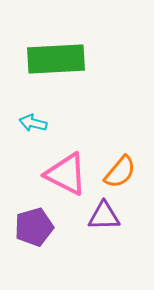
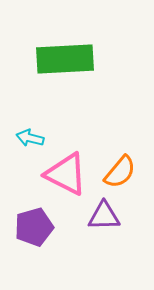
green rectangle: moved 9 px right
cyan arrow: moved 3 px left, 15 px down
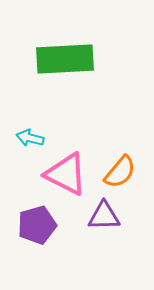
purple pentagon: moved 3 px right, 2 px up
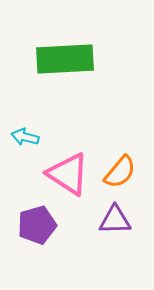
cyan arrow: moved 5 px left, 1 px up
pink triangle: moved 2 px right; rotated 6 degrees clockwise
purple triangle: moved 11 px right, 4 px down
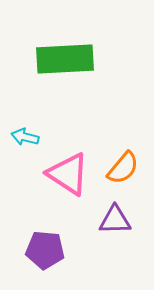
orange semicircle: moved 3 px right, 4 px up
purple pentagon: moved 8 px right, 25 px down; rotated 21 degrees clockwise
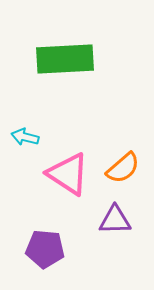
orange semicircle: rotated 9 degrees clockwise
purple pentagon: moved 1 px up
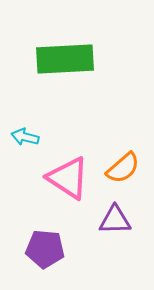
pink triangle: moved 4 px down
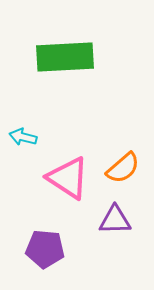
green rectangle: moved 2 px up
cyan arrow: moved 2 px left
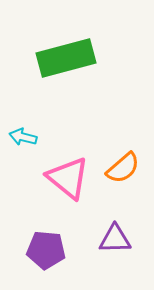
green rectangle: moved 1 px right, 1 px down; rotated 12 degrees counterclockwise
pink triangle: rotated 6 degrees clockwise
purple triangle: moved 19 px down
purple pentagon: moved 1 px right, 1 px down
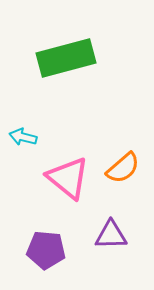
purple triangle: moved 4 px left, 4 px up
